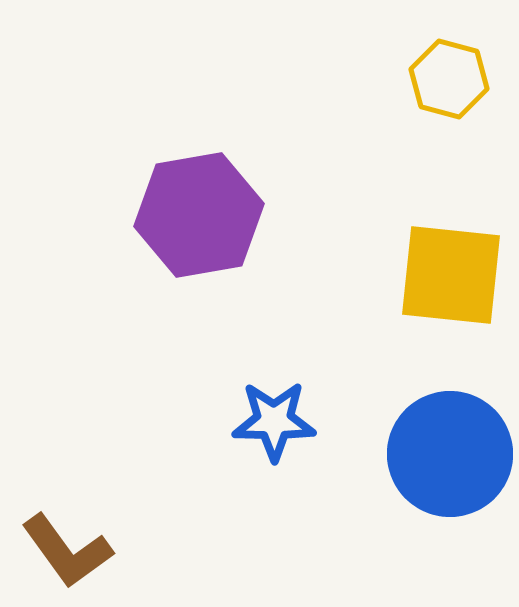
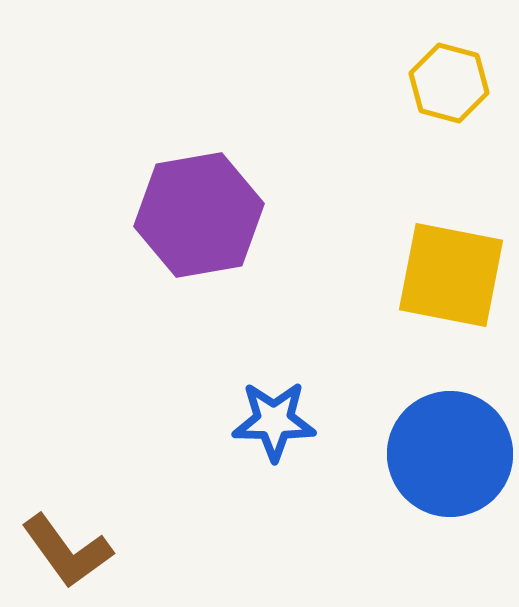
yellow hexagon: moved 4 px down
yellow square: rotated 5 degrees clockwise
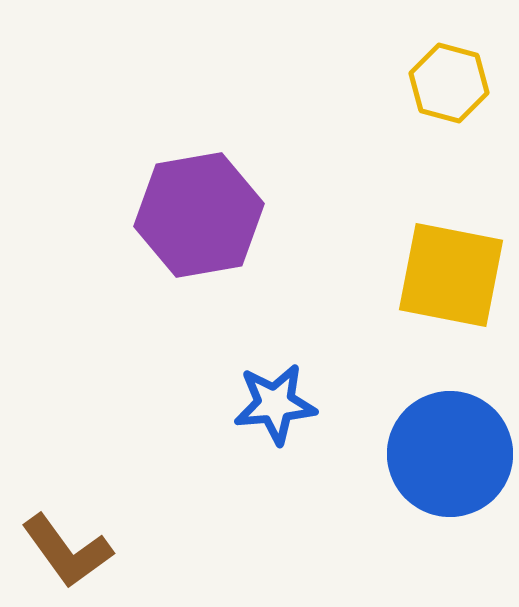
blue star: moved 1 px right, 17 px up; rotated 6 degrees counterclockwise
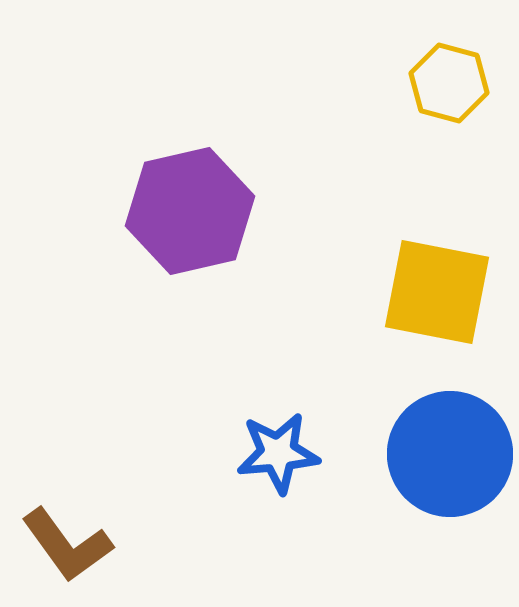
purple hexagon: moved 9 px left, 4 px up; rotated 3 degrees counterclockwise
yellow square: moved 14 px left, 17 px down
blue star: moved 3 px right, 49 px down
brown L-shape: moved 6 px up
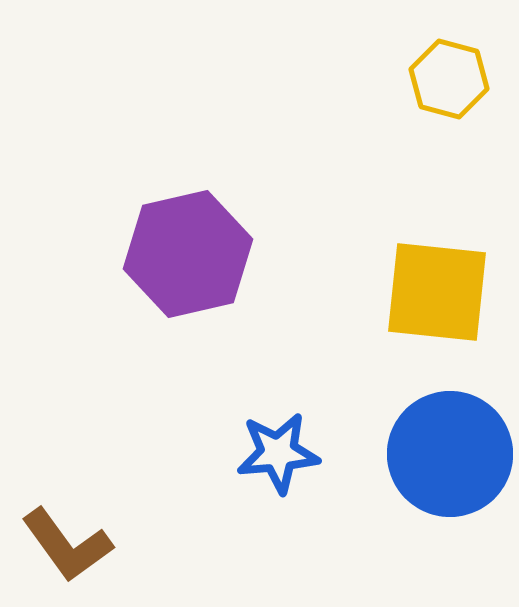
yellow hexagon: moved 4 px up
purple hexagon: moved 2 px left, 43 px down
yellow square: rotated 5 degrees counterclockwise
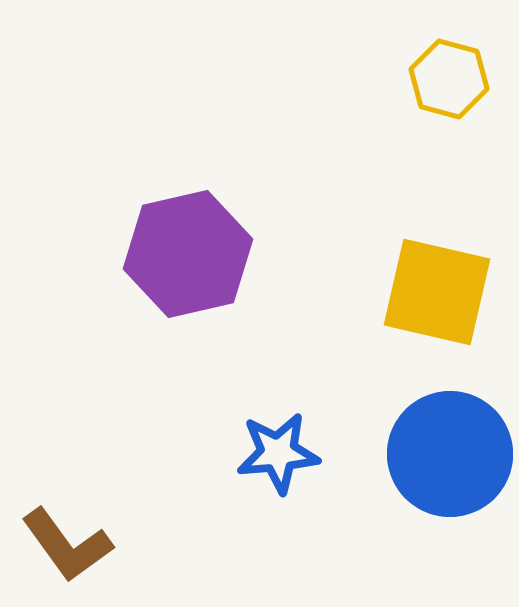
yellow square: rotated 7 degrees clockwise
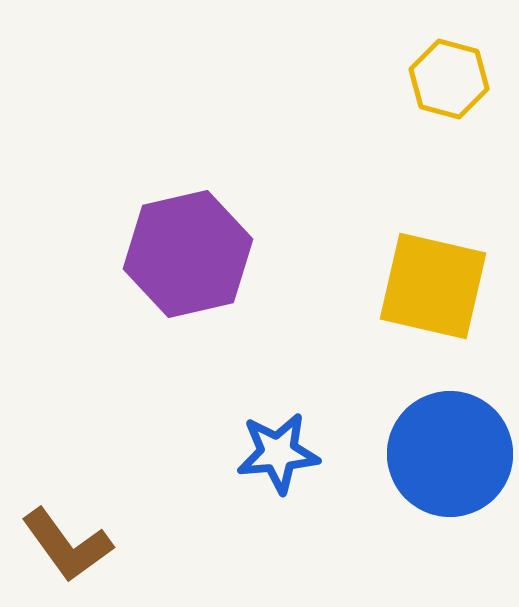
yellow square: moved 4 px left, 6 px up
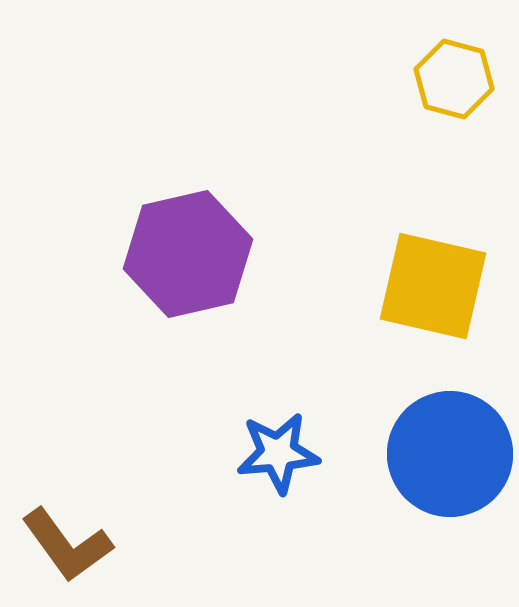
yellow hexagon: moved 5 px right
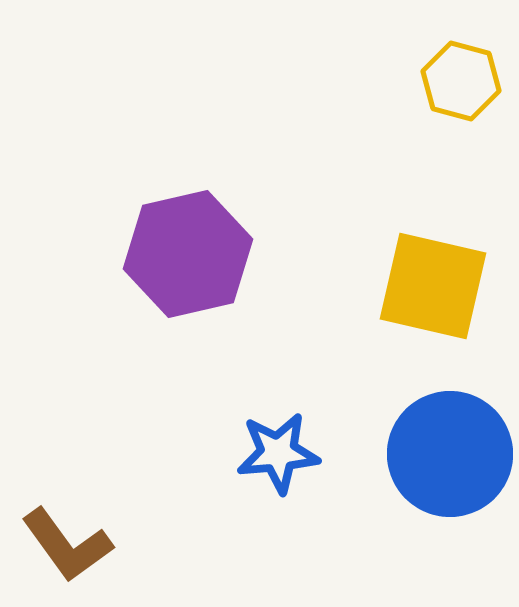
yellow hexagon: moved 7 px right, 2 px down
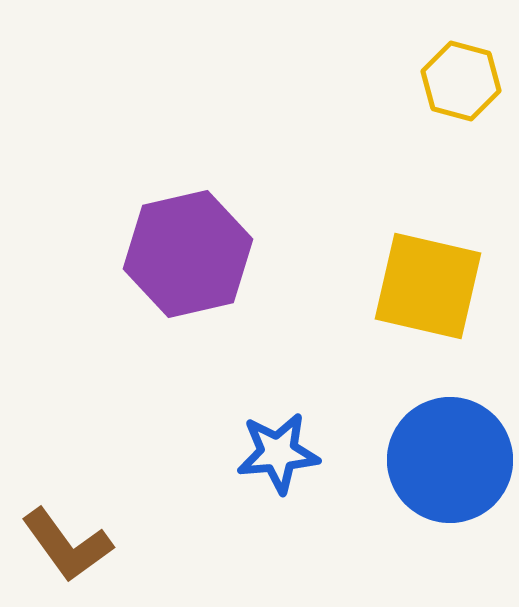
yellow square: moved 5 px left
blue circle: moved 6 px down
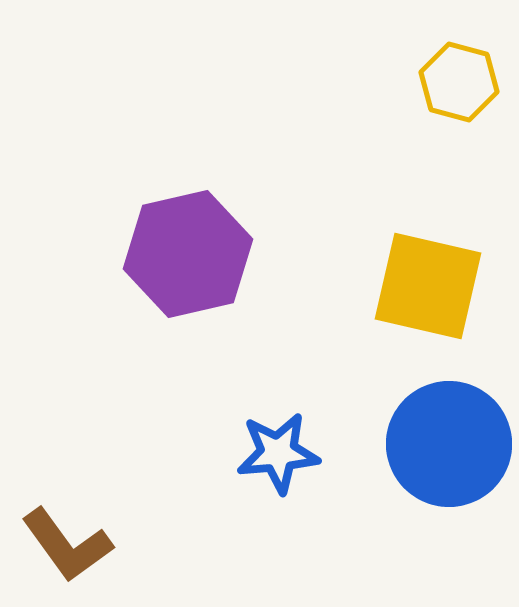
yellow hexagon: moved 2 px left, 1 px down
blue circle: moved 1 px left, 16 px up
